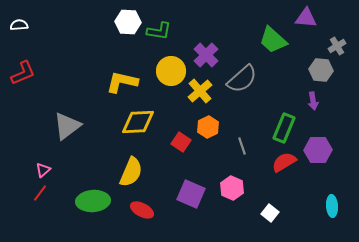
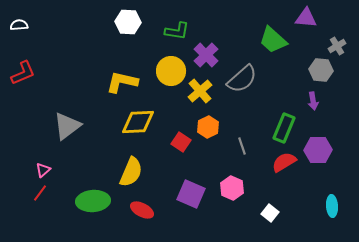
green L-shape: moved 18 px right
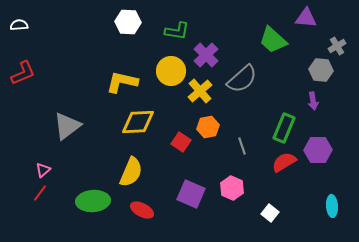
orange hexagon: rotated 15 degrees clockwise
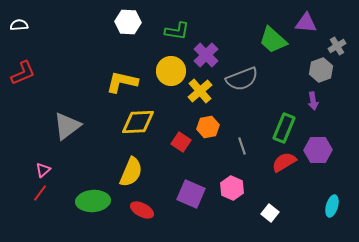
purple triangle: moved 5 px down
gray hexagon: rotated 25 degrees counterclockwise
gray semicircle: rotated 20 degrees clockwise
cyan ellipse: rotated 20 degrees clockwise
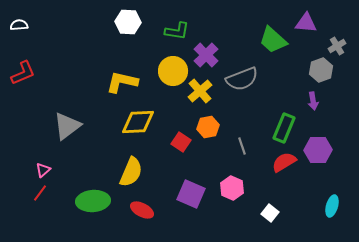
yellow circle: moved 2 px right
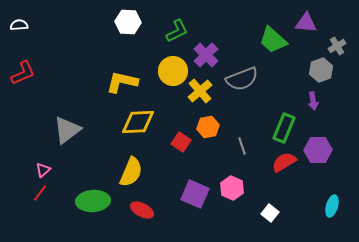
green L-shape: rotated 35 degrees counterclockwise
gray triangle: moved 4 px down
purple square: moved 4 px right
